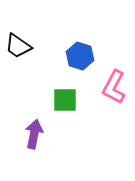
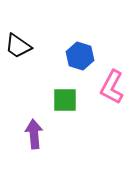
pink L-shape: moved 2 px left
purple arrow: rotated 16 degrees counterclockwise
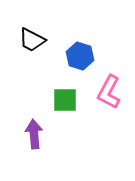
black trapezoid: moved 14 px right, 6 px up; rotated 8 degrees counterclockwise
pink L-shape: moved 3 px left, 5 px down
